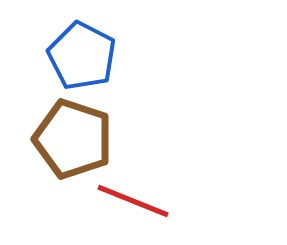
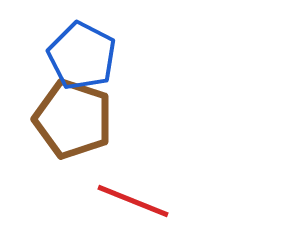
brown pentagon: moved 20 px up
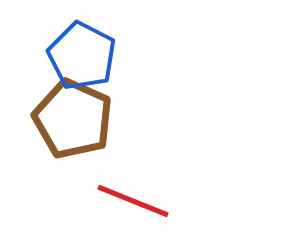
brown pentagon: rotated 6 degrees clockwise
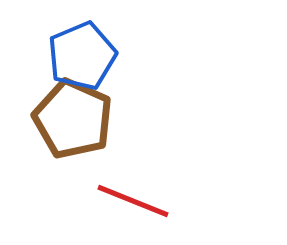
blue pentagon: rotated 22 degrees clockwise
